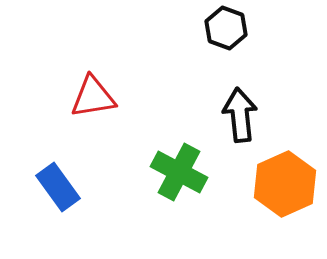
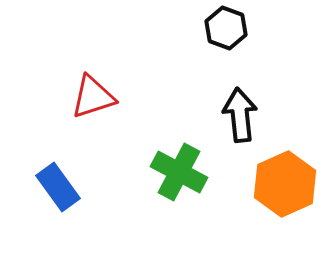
red triangle: rotated 9 degrees counterclockwise
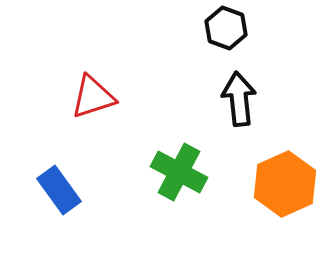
black arrow: moved 1 px left, 16 px up
blue rectangle: moved 1 px right, 3 px down
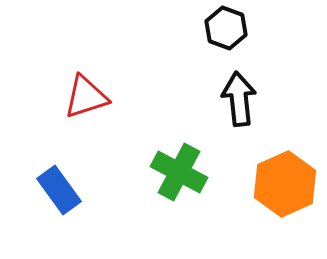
red triangle: moved 7 px left
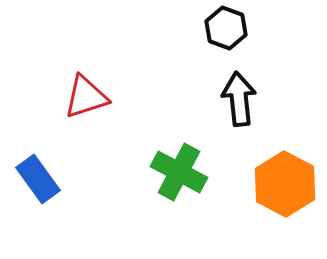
orange hexagon: rotated 8 degrees counterclockwise
blue rectangle: moved 21 px left, 11 px up
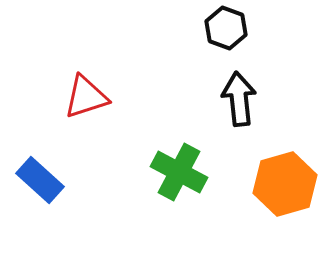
blue rectangle: moved 2 px right, 1 px down; rotated 12 degrees counterclockwise
orange hexagon: rotated 16 degrees clockwise
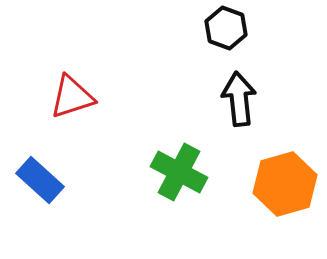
red triangle: moved 14 px left
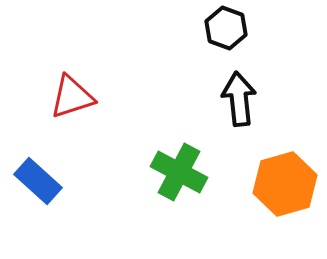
blue rectangle: moved 2 px left, 1 px down
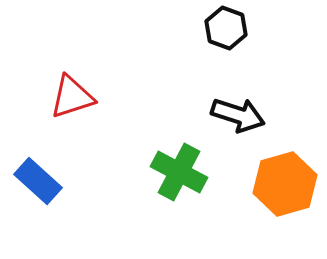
black arrow: moved 1 px left, 16 px down; rotated 114 degrees clockwise
